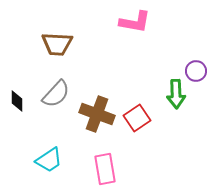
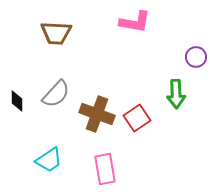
brown trapezoid: moved 1 px left, 11 px up
purple circle: moved 14 px up
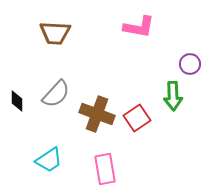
pink L-shape: moved 4 px right, 5 px down
brown trapezoid: moved 1 px left
purple circle: moved 6 px left, 7 px down
green arrow: moved 3 px left, 2 px down
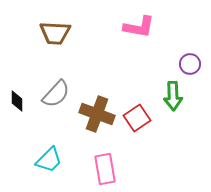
cyan trapezoid: rotated 12 degrees counterclockwise
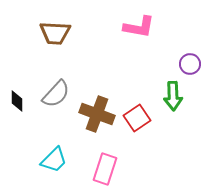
cyan trapezoid: moved 5 px right
pink rectangle: rotated 28 degrees clockwise
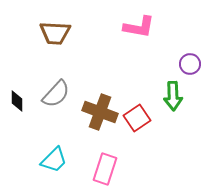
brown cross: moved 3 px right, 2 px up
